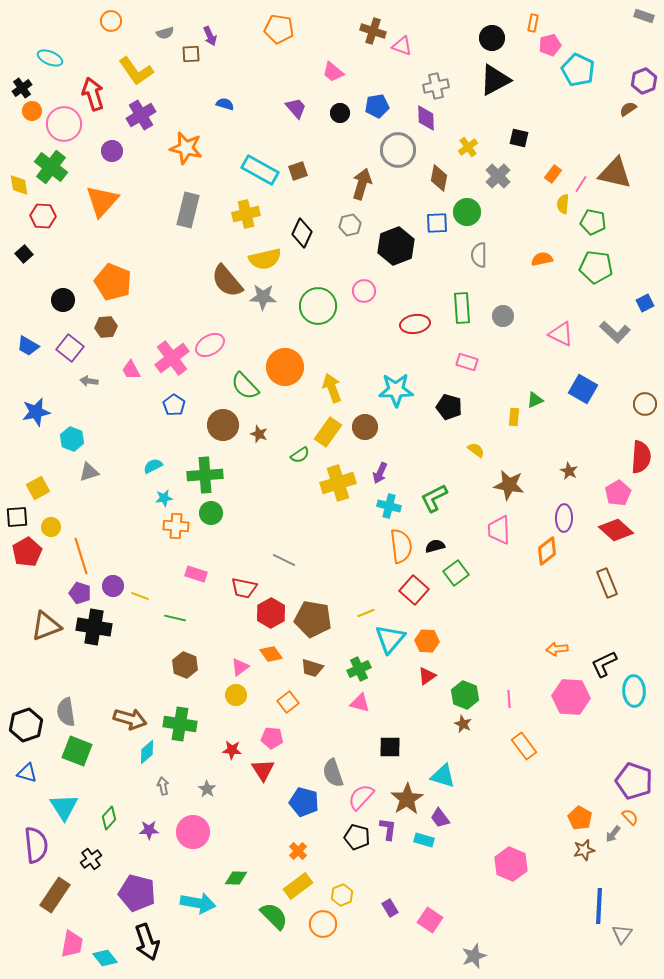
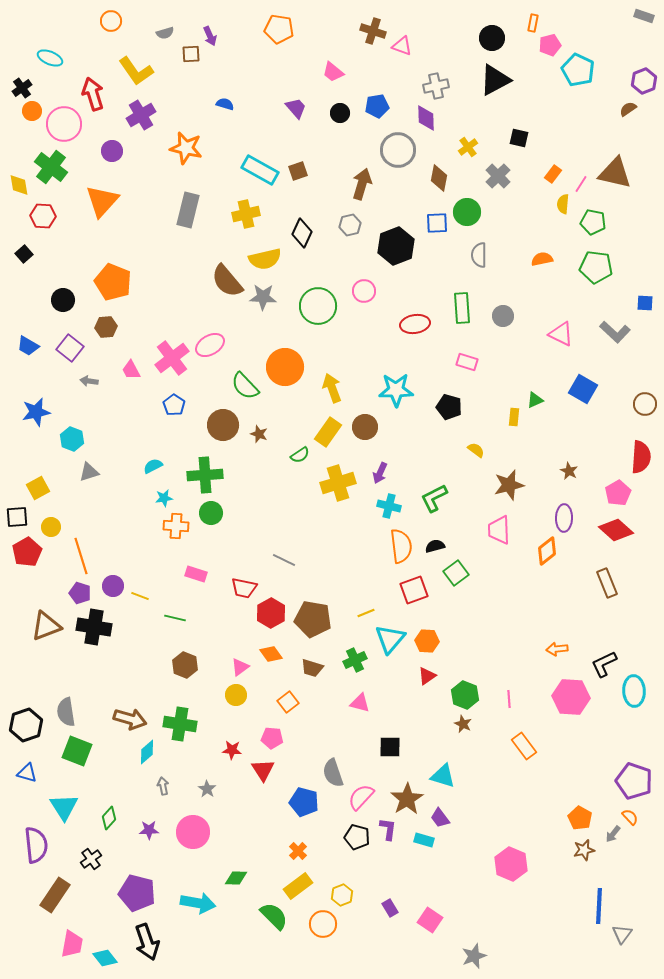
blue square at (645, 303): rotated 30 degrees clockwise
brown star at (509, 485): rotated 24 degrees counterclockwise
red square at (414, 590): rotated 28 degrees clockwise
green cross at (359, 669): moved 4 px left, 9 px up
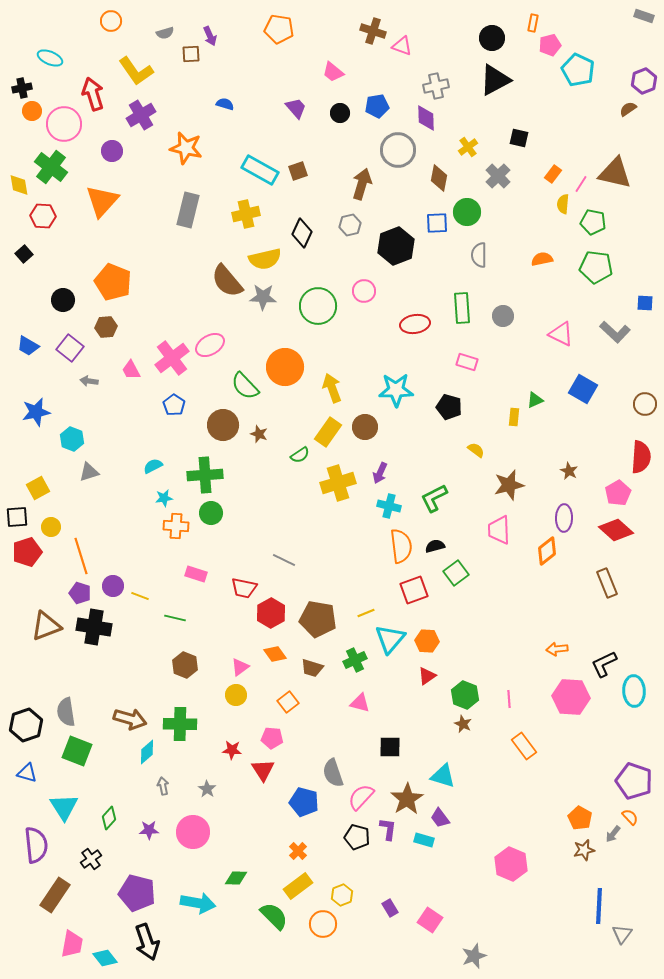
black cross at (22, 88): rotated 24 degrees clockwise
red pentagon at (27, 552): rotated 12 degrees clockwise
brown pentagon at (313, 619): moved 5 px right
orange diamond at (271, 654): moved 4 px right
green cross at (180, 724): rotated 8 degrees counterclockwise
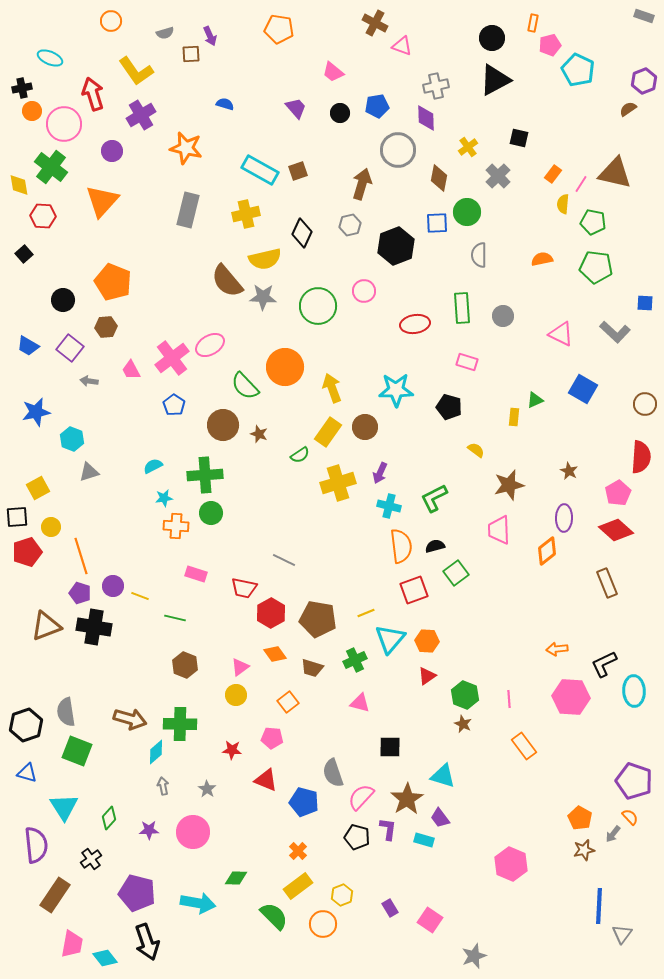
brown cross at (373, 31): moved 2 px right, 8 px up; rotated 10 degrees clockwise
cyan diamond at (147, 752): moved 9 px right
red triangle at (263, 770): moved 3 px right, 10 px down; rotated 35 degrees counterclockwise
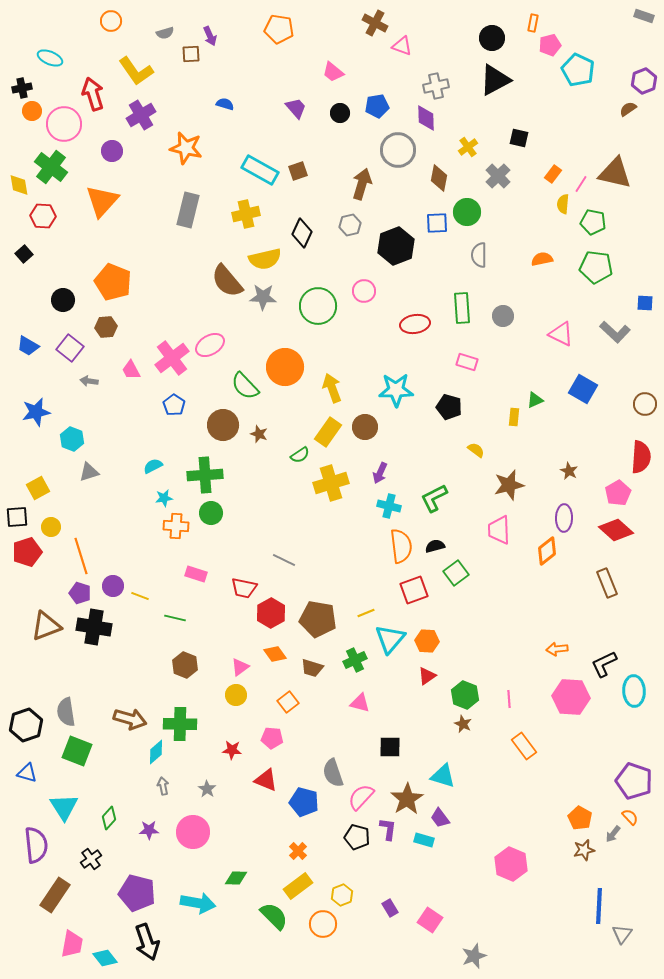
yellow cross at (338, 483): moved 7 px left
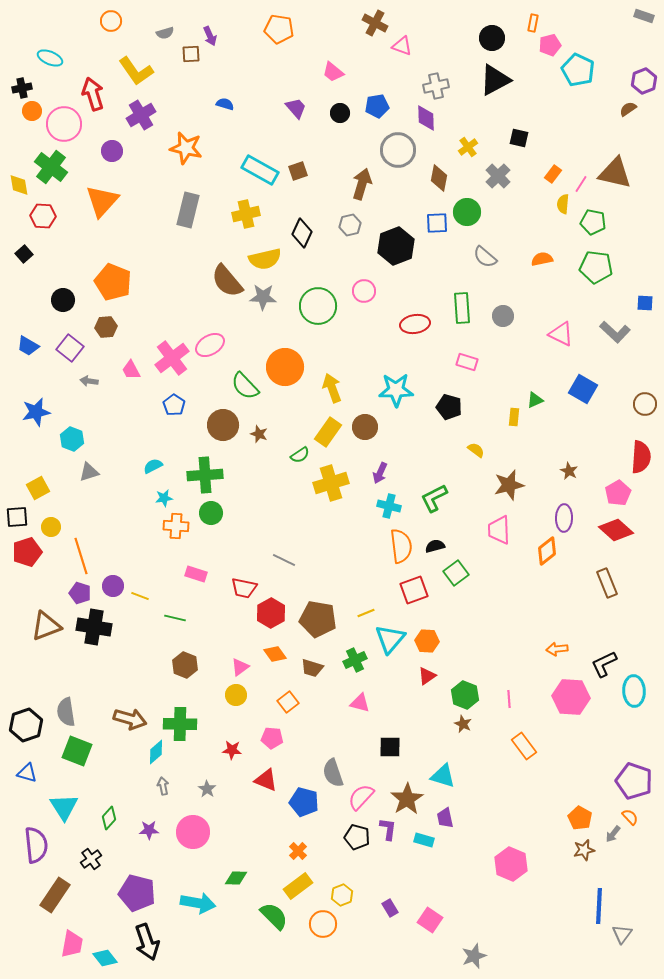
gray semicircle at (479, 255): moved 6 px right, 2 px down; rotated 50 degrees counterclockwise
purple trapezoid at (440, 818): moved 5 px right; rotated 25 degrees clockwise
